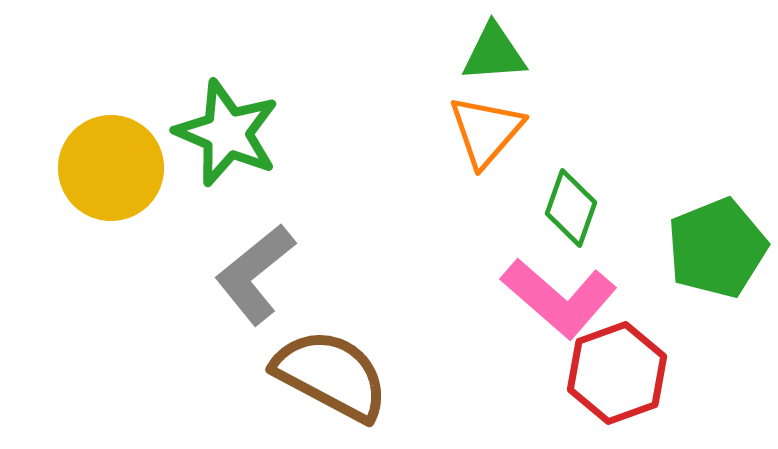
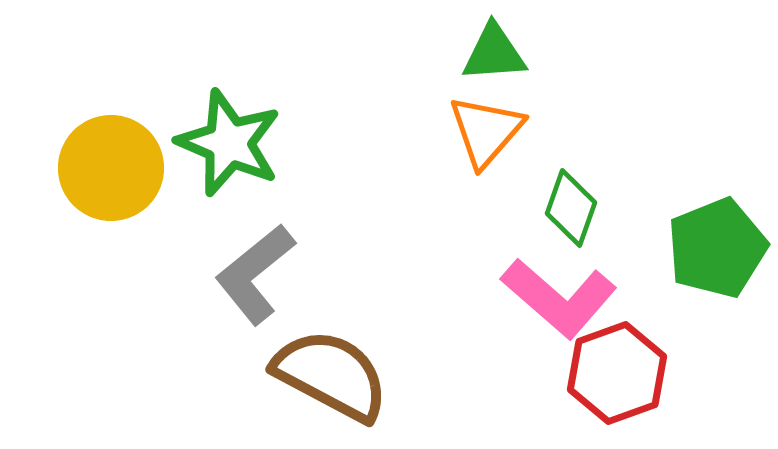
green star: moved 2 px right, 10 px down
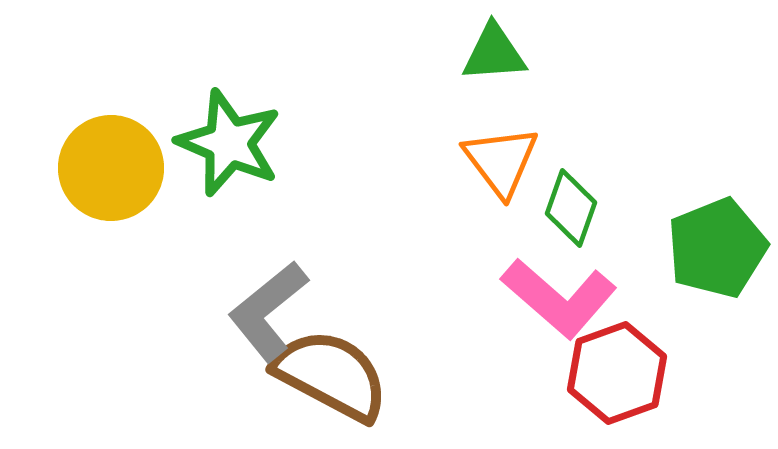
orange triangle: moved 15 px right, 30 px down; rotated 18 degrees counterclockwise
gray L-shape: moved 13 px right, 37 px down
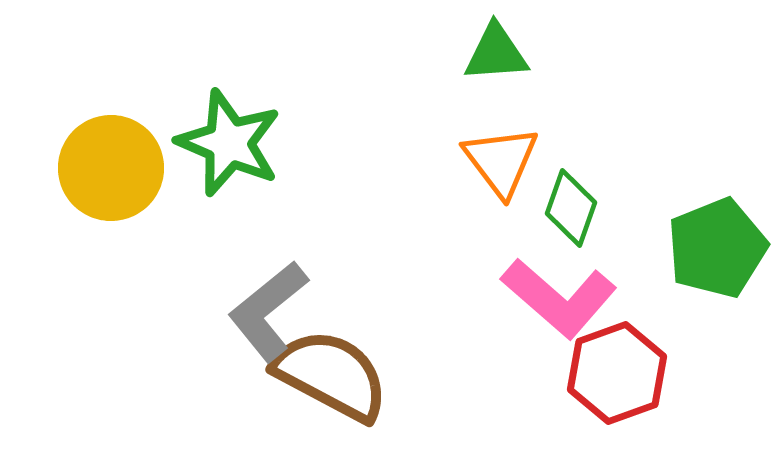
green triangle: moved 2 px right
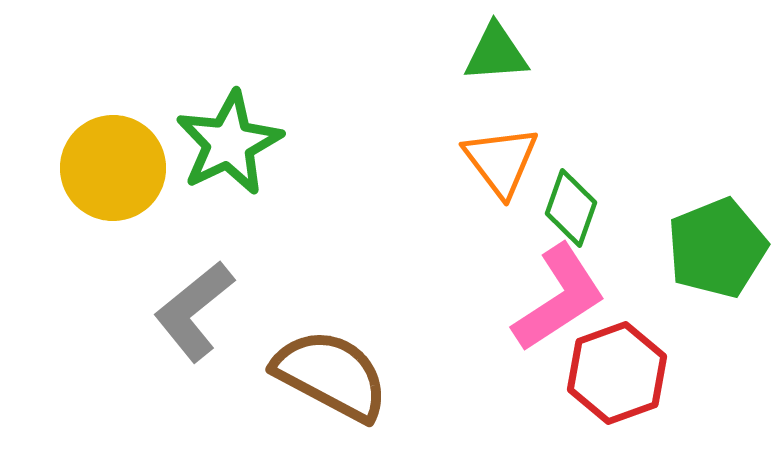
green star: rotated 23 degrees clockwise
yellow circle: moved 2 px right
pink L-shape: rotated 74 degrees counterclockwise
gray L-shape: moved 74 px left
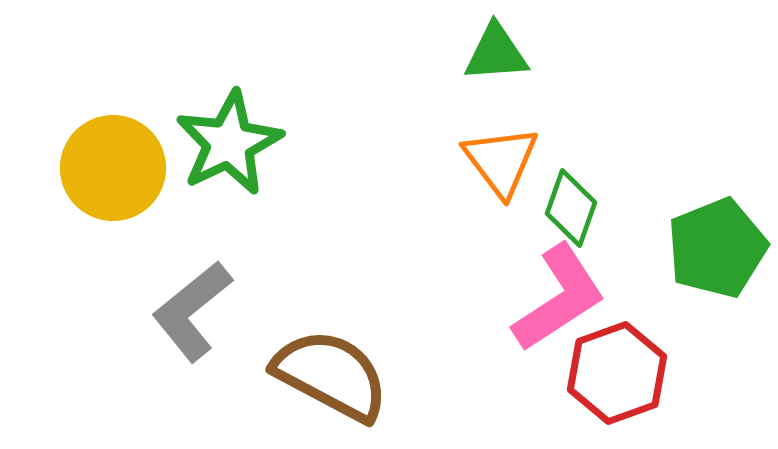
gray L-shape: moved 2 px left
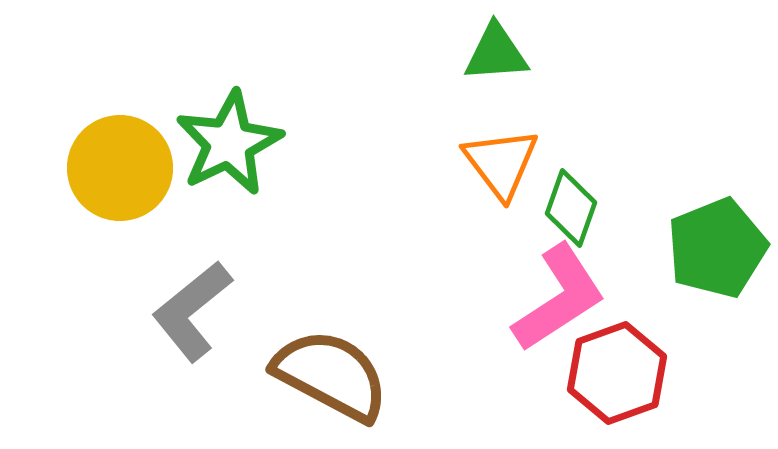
orange triangle: moved 2 px down
yellow circle: moved 7 px right
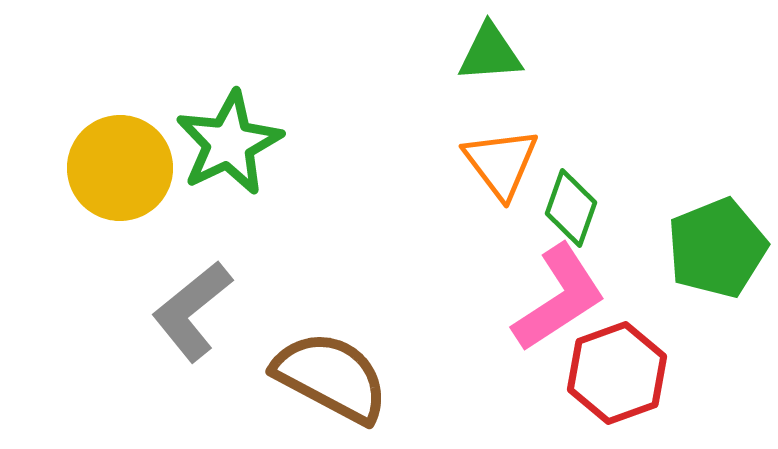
green triangle: moved 6 px left
brown semicircle: moved 2 px down
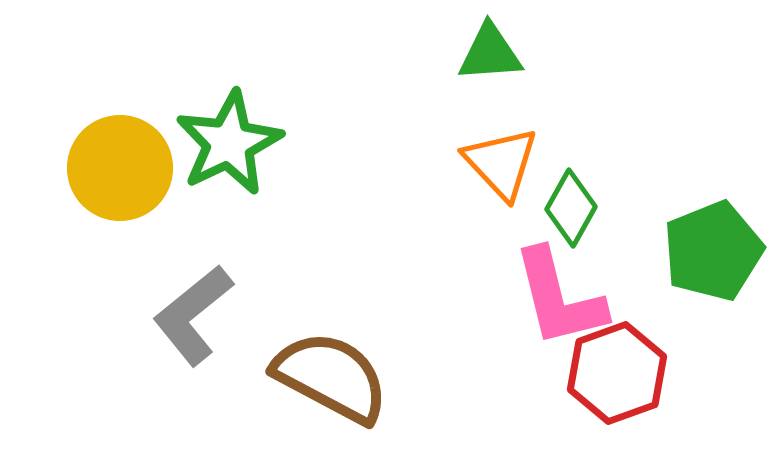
orange triangle: rotated 6 degrees counterclockwise
green diamond: rotated 10 degrees clockwise
green pentagon: moved 4 px left, 3 px down
pink L-shape: rotated 109 degrees clockwise
gray L-shape: moved 1 px right, 4 px down
